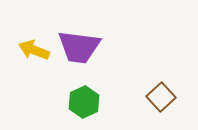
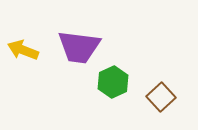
yellow arrow: moved 11 px left
green hexagon: moved 29 px right, 20 px up
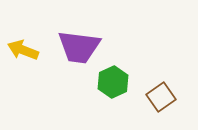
brown square: rotated 8 degrees clockwise
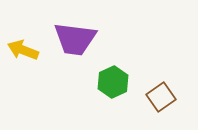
purple trapezoid: moved 4 px left, 8 px up
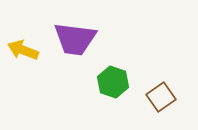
green hexagon: rotated 16 degrees counterclockwise
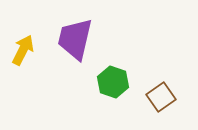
purple trapezoid: rotated 96 degrees clockwise
yellow arrow: rotated 96 degrees clockwise
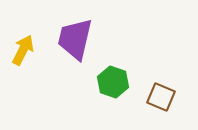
brown square: rotated 32 degrees counterclockwise
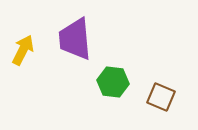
purple trapezoid: rotated 18 degrees counterclockwise
green hexagon: rotated 12 degrees counterclockwise
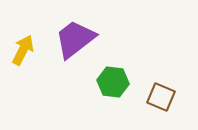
purple trapezoid: rotated 57 degrees clockwise
